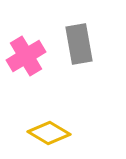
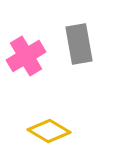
yellow diamond: moved 2 px up
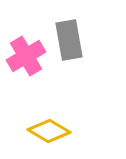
gray rectangle: moved 10 px left, 4 px up
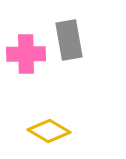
pink cross: moved 2 px up; rotated 30 degrees clockwise
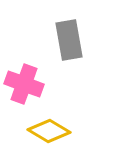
pink cross: moved 2 px left, 30 px down; rotated 21 degrees clockwise
